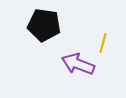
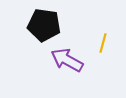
purple arrow: moved 11 px left, 4 px up; rotated 8 degrees clockwise
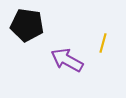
black pentagon: moved 17 px left
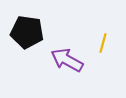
black pentagon: moved 7 px down
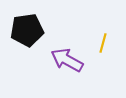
black pentagon: moved 2 px up; rotated 16 degrees counterclockwise
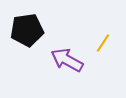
yellow line: rotated 18 degrees clockwise
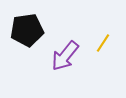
purple arrow: moved 2 px left, 4 px up; rotated 80 degrees counterclockwise
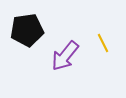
yellow line: rotated 60 degrees counterclockwise
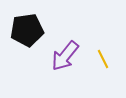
yellow line: moved 16 px down
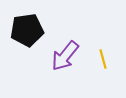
yellow line: rotated 12 degrees clockwise
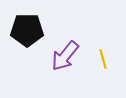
black pentagon: rotated 8 degrees clockwise
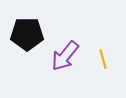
black pentagon: moved 4 px down
